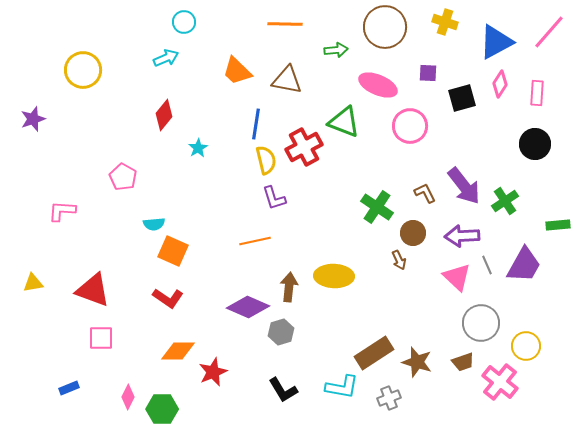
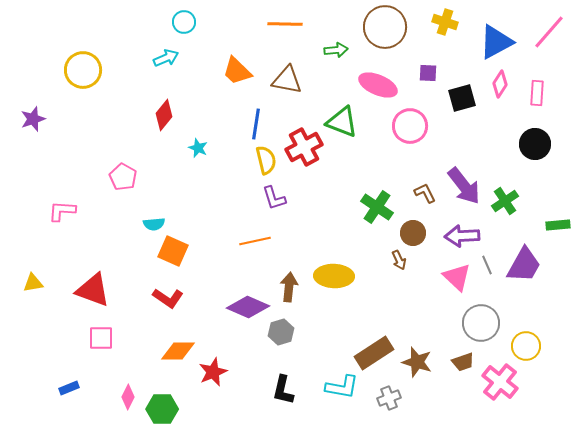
green triangle at (344, 122): moved 2 px left
cyan star at (198, 148): rotated 18 degrees counterclockwise
black L-shape at (283, 390): rotated 44 degrees clockwise
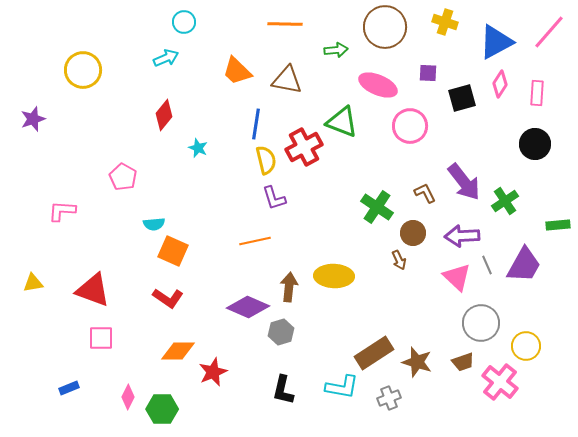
purple arrow at (464, 186): moved 4 px up
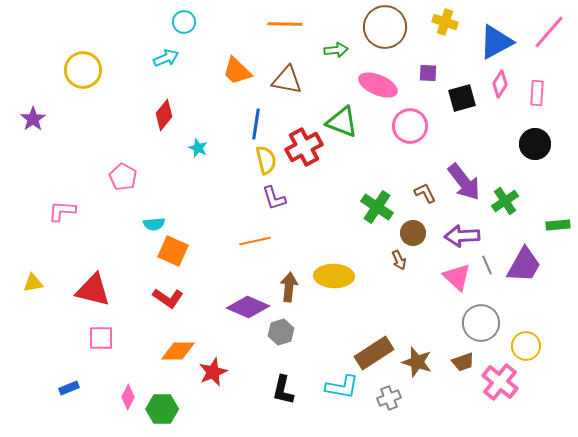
purple star at (33, 119): rotated 15 degrees counterclockwise
red triangle at (93, 290): rotated 6 degrees counterclockwise
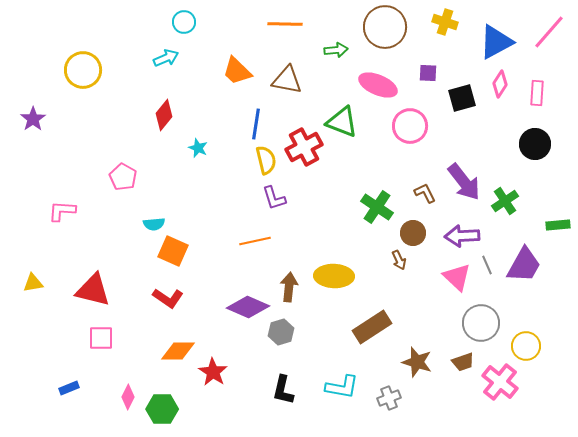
brown rectangle at (374, 353): moved 2 px left, 26 px up
red star at (213, 372): rotated 16 degrees counterclockwise
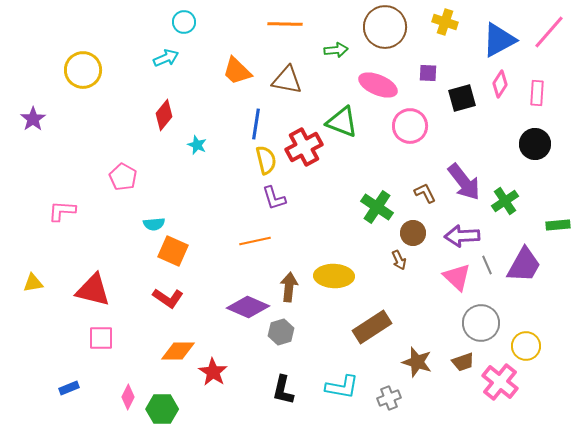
blue triangle at (496, 42): moved 3 px right, 2 px up
cyan star at (198, 148): moved 1 px left, 3 px up
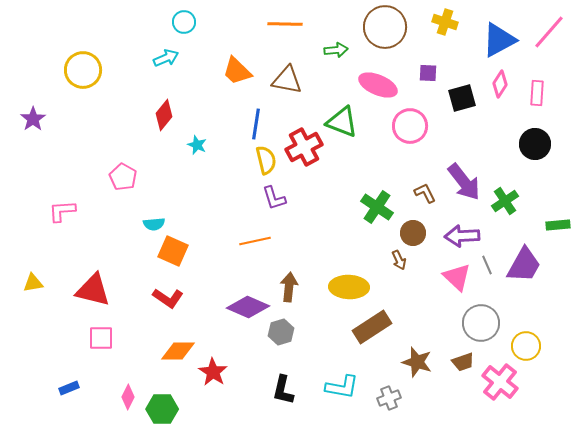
pink L-shape at (62, 211): rotated 8 degrees counterclockwise
yellow ellipse at (334, 276): moved 15 px right, 11 px down
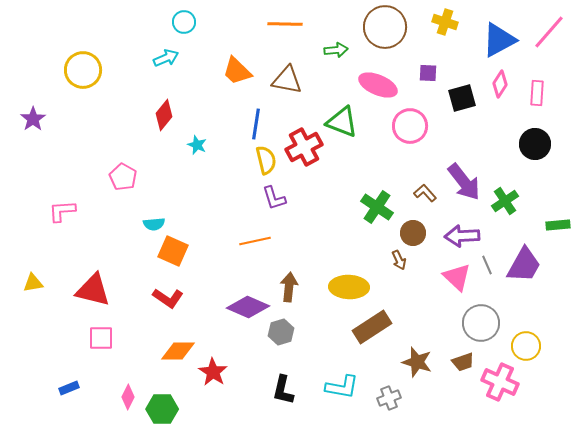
brown L-shape at (425, 193): rotated 15 degrees counterclockwise
pink cross at (500, 382): rotated 15 degrees counterclockwise
